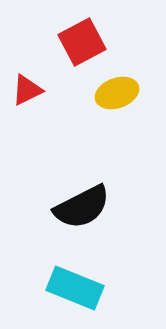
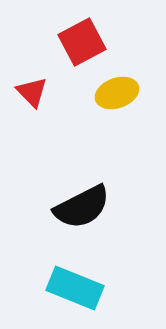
red triangle: moved 5 px right, 2 px down; rotated 48 degrees counterclockwise
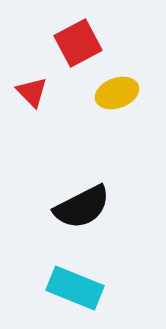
red square: moved 4 px left, 1 px down
